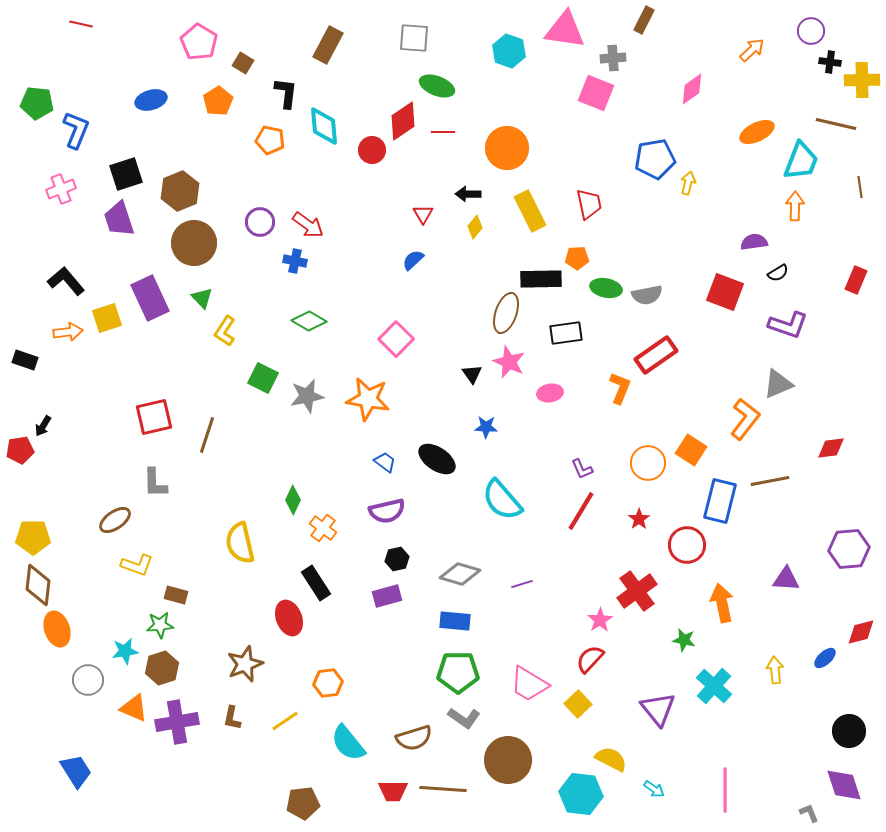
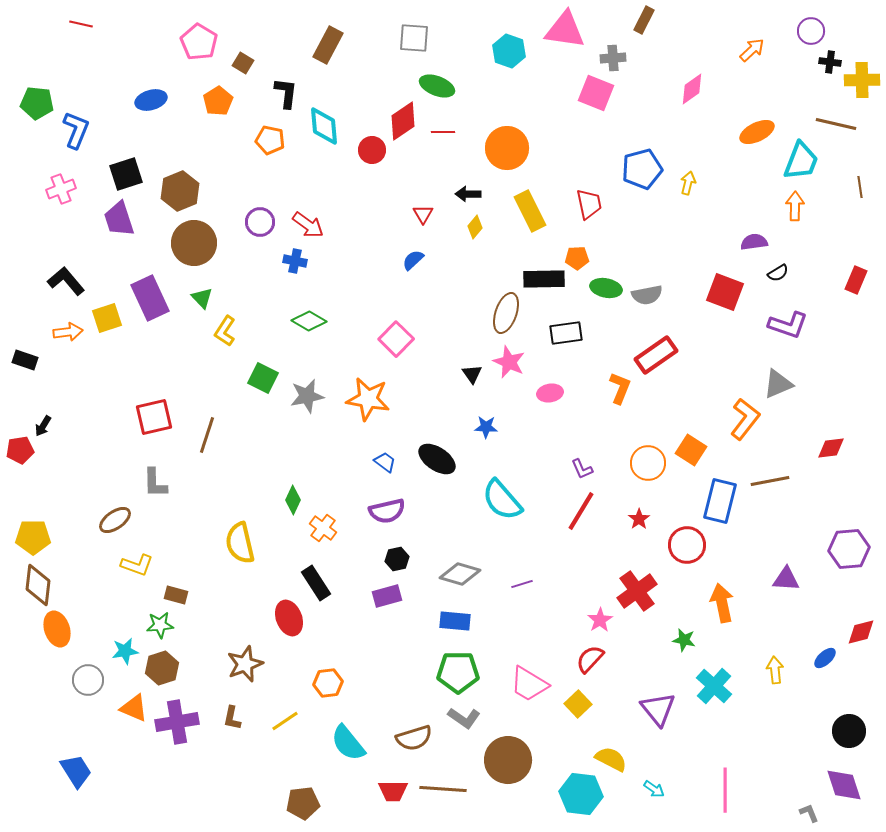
blue pentagon at (655, 159): moved 13 px left, 10 px down; rotated 6 degrees counterclockwise
black rectangle at (541, 279): moved 3 px right
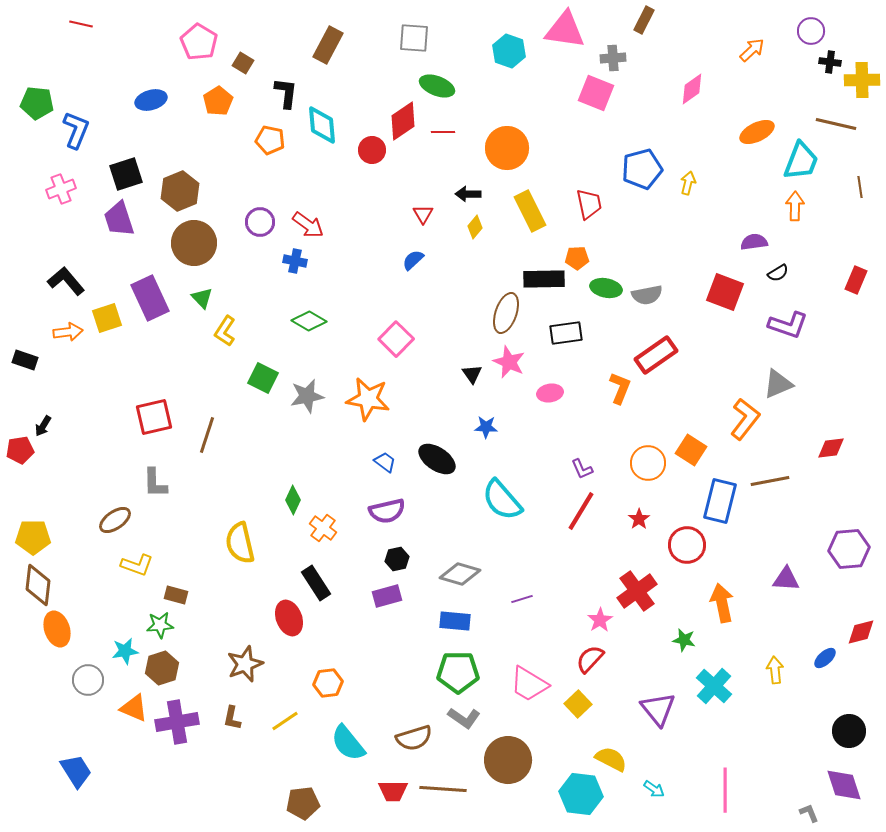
cyan diamond at (324, 126): moved 2 px left, 1 px up
purple line at (522, 584): moved 15 px down
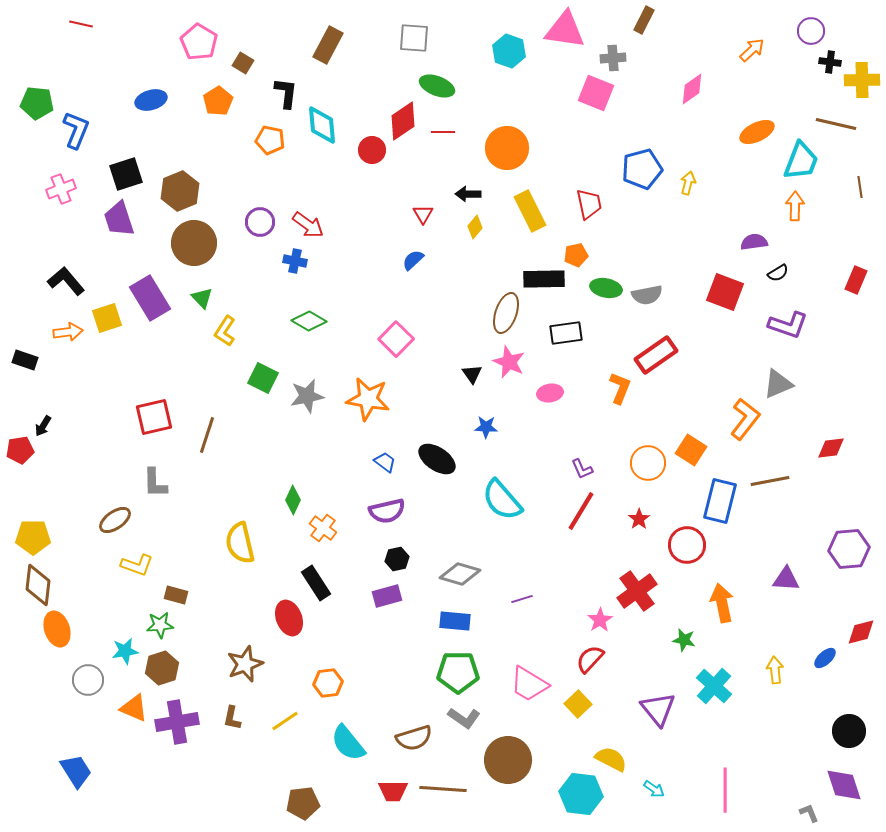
orange pentagon at (577, 258): moved 1 px left, 3 px up; rotated 10 degrees counterclockwise
purple rectangle at (150, 298): rotated 6 degrees counterclockwise
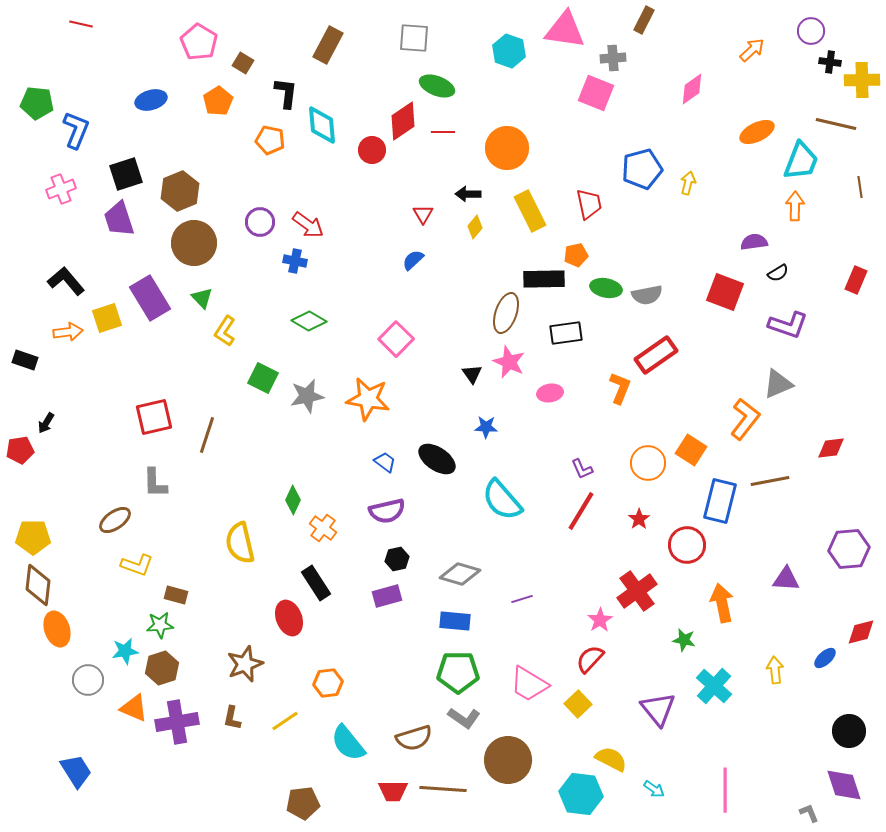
black arrow at (43, 426): moved 3 px right, 3 px up
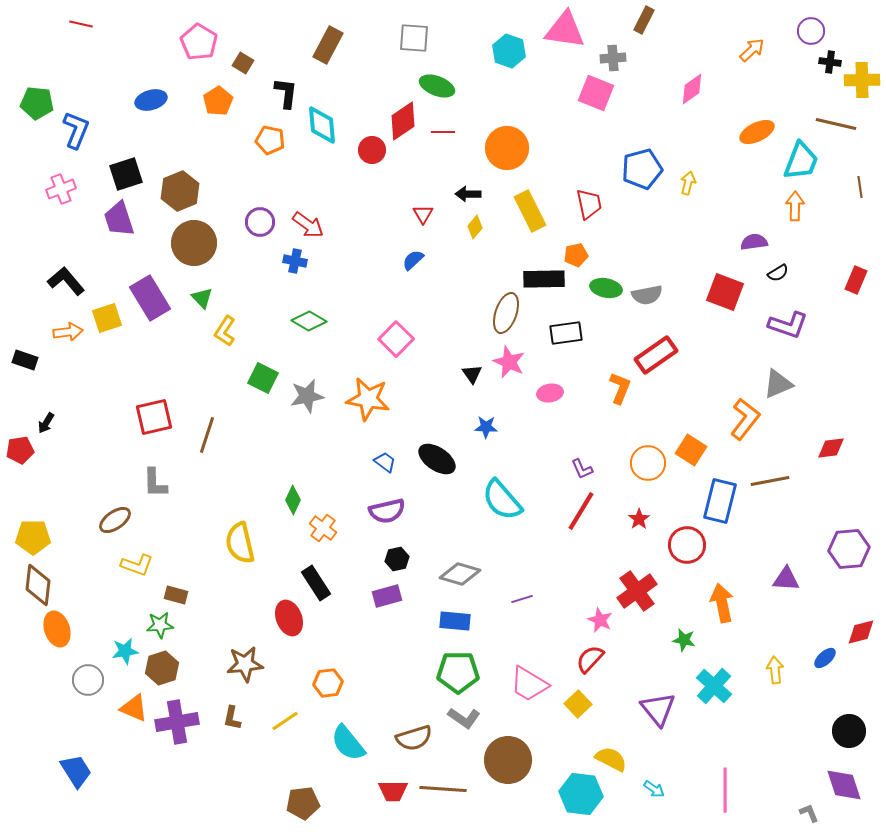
pink star at (600, 620): rotated 15 degrees counterclockwise
brown star at (245, 664): rotated 15 degrees clockwise
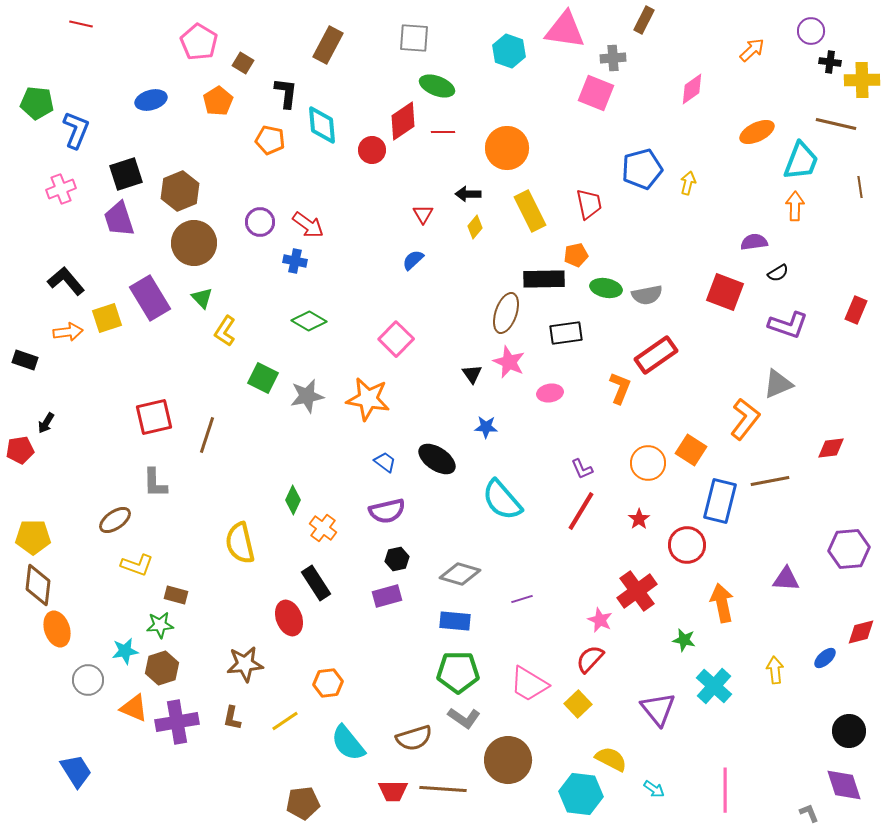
red rectangle at (856, 280): moved 30 px down
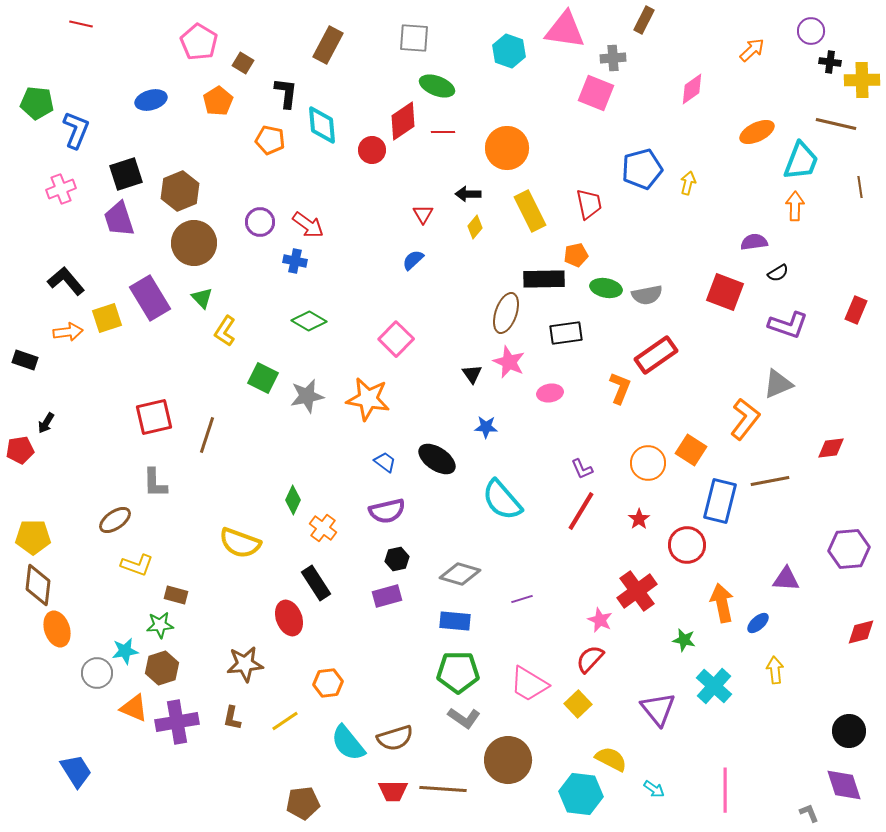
yellow semicircle at (240, 543): rotated 57 degrees counterclockwise
blue ellipse at (825, 658): moved 67 px left, 35 px up
gray circle at (88, 680): moved 9 px right, 7 px up
brown semicircle at (414, 738): moved 19 px left
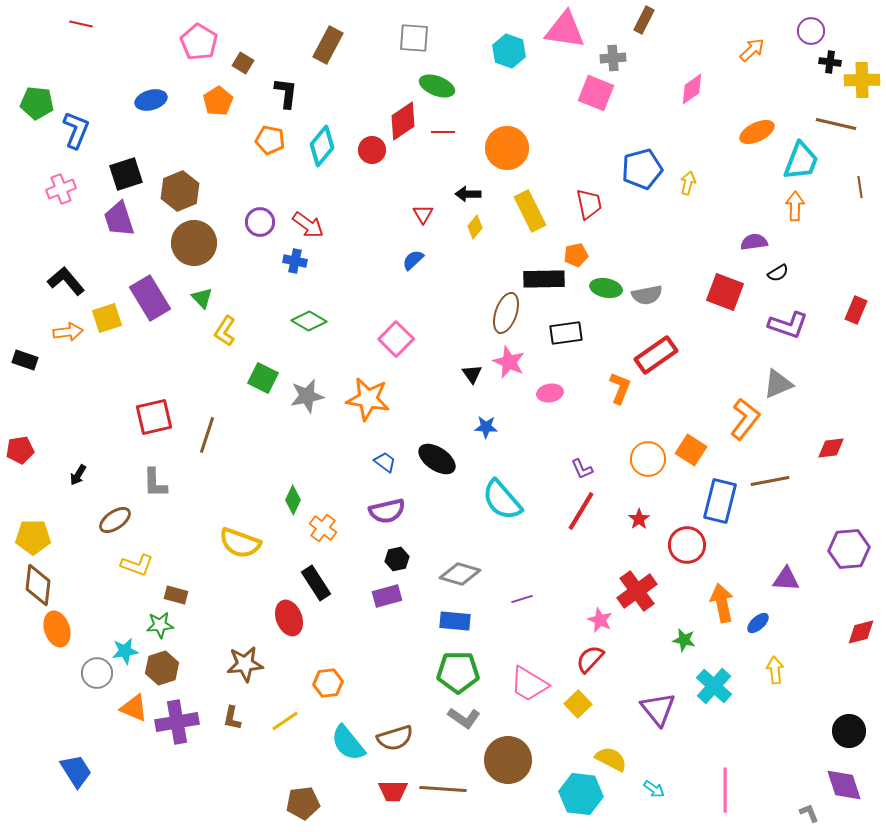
cyan diamond at (322, 125): moved 21 px down; rotated 45 degrees clockwise
black arrow at (46, 423): moved 32 px right, 52 px down
orange circle at (648, 463): moved 4 px up
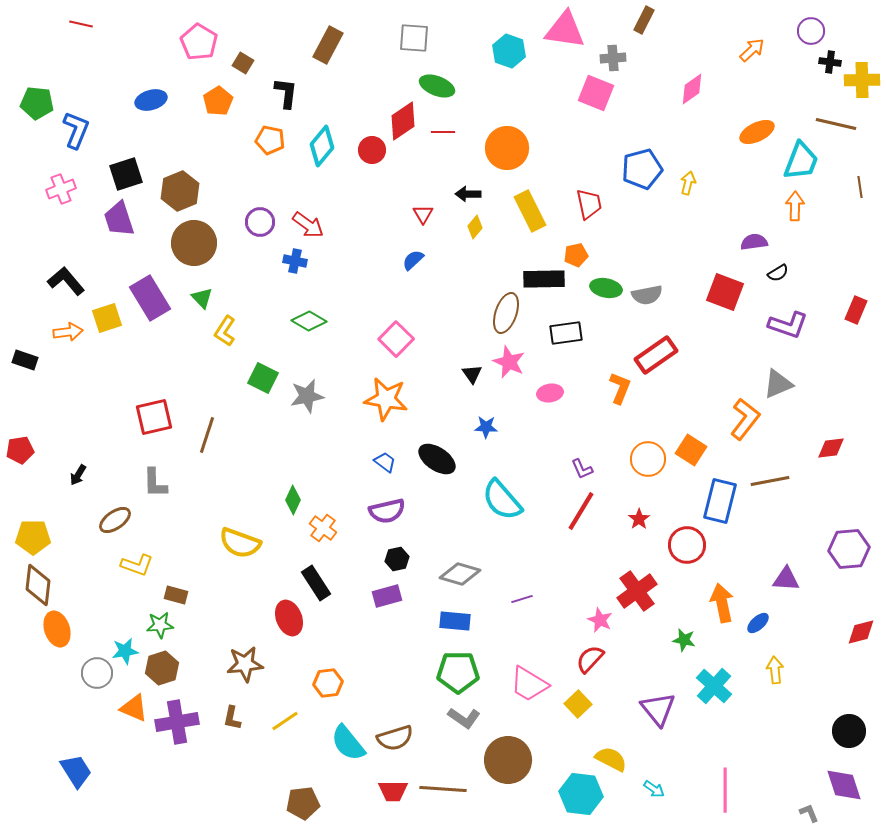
orange star at (368, 399): moved 18 px right
